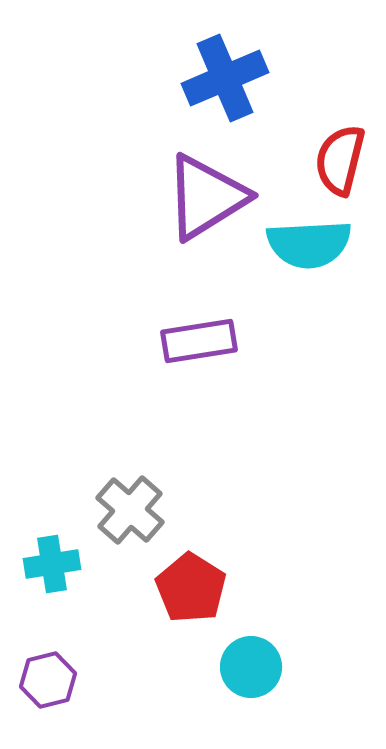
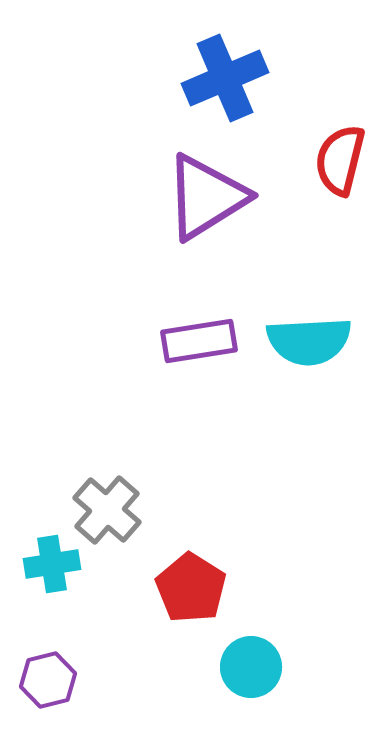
cyan semicircle: moved 97 px down
gray cross: moved 23 px left
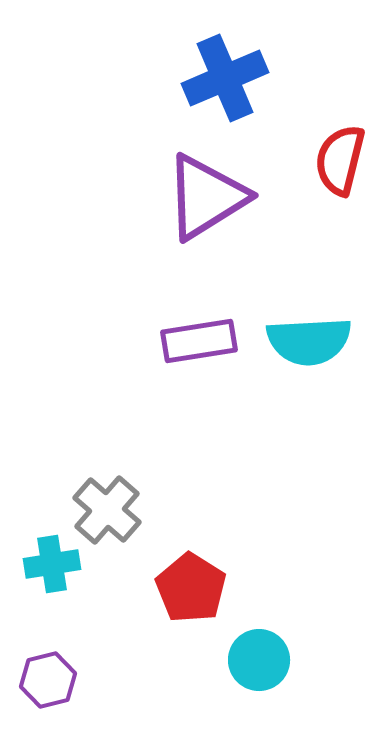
cyan circle: moved 8 px right, 7 px up
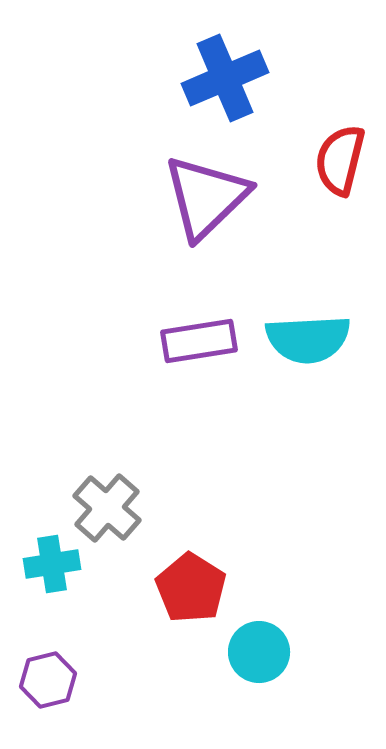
purple triangle: rotated 12 degrees counterclockwise
cyan semicircle: moved 1 px left, 2 px up
gray cross: moved 2 px up
cyan circle: moved 8 px up
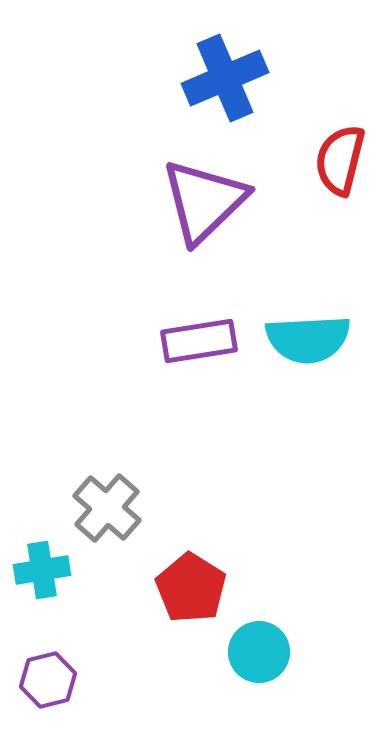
purple triangle: moved 2 px left, 4 px down
cyan cross: moved 10 px left, 6 px down
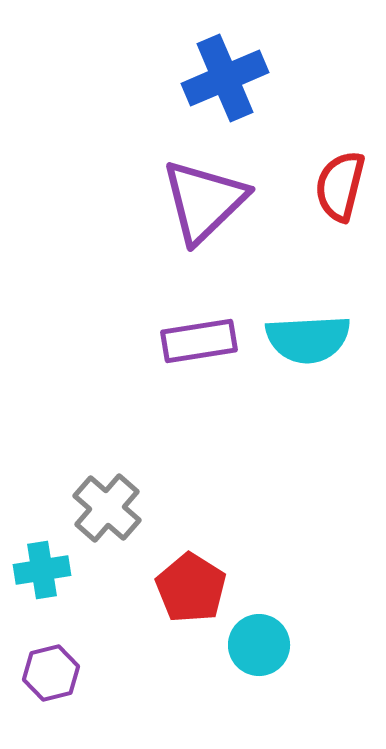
red semicircle: moved 26 px down
cyan circle: moved 7 px up
purple hexagon: moved 3 px right, 7 px up
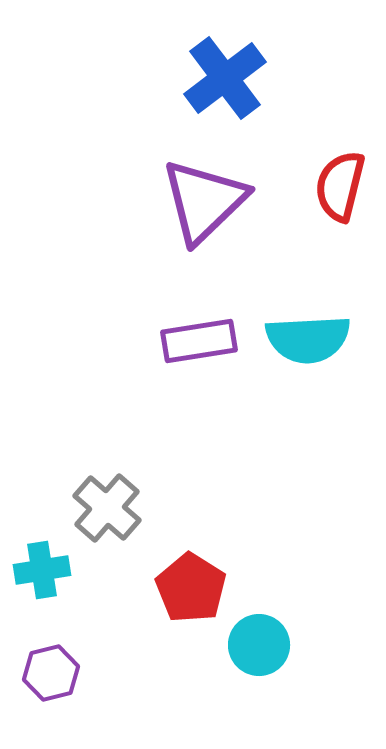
blue cross: rotated 14 degrees counterclockwise
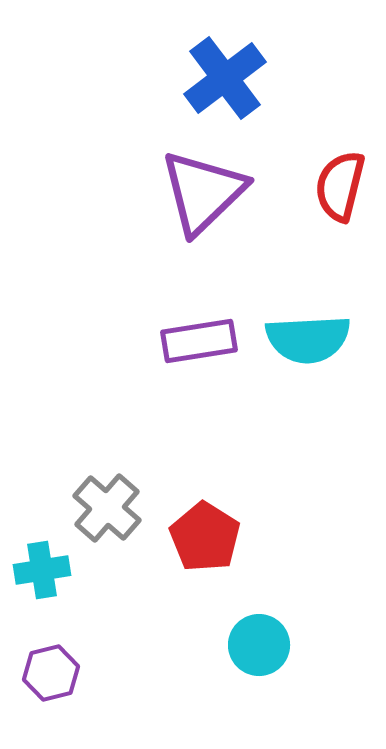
purple triangle: moved 1 px left, 9 px up
red pentagon: moved 14 px right, 51 px up
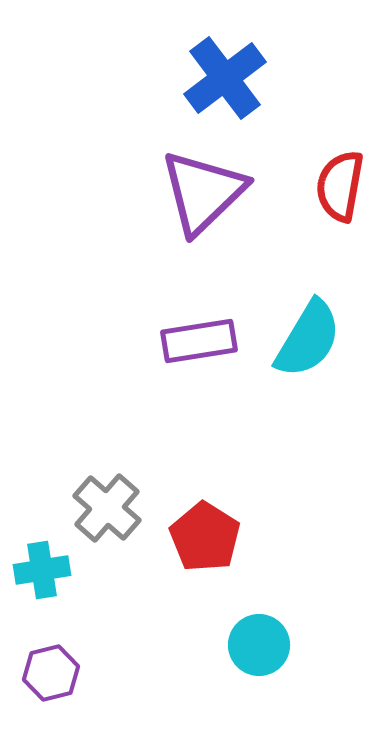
red semicircle: rotated 4 degrees counterclockwise
cyan semicircle: rotated 56 degrees counterclockwise
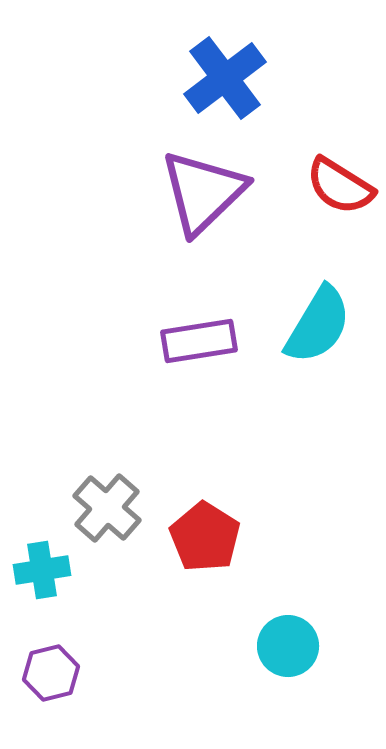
red semicircle: rotated 68 degrees counterclockwise
cyan semicircle: moved 10 px right, 14 px up
cyan circle: moved 29 px right, 1 px down
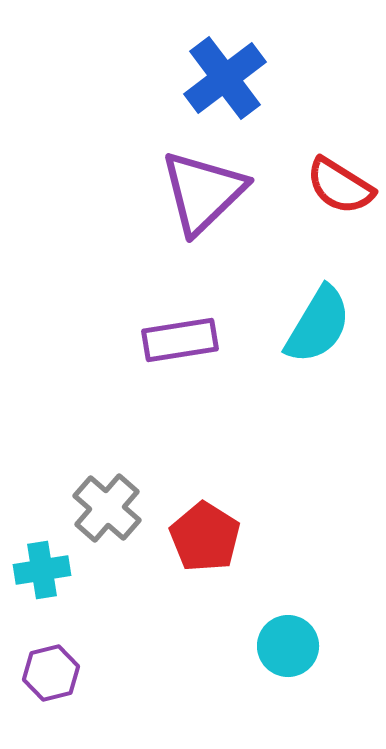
purple rectangle: moved 19 px left, 1 px up
